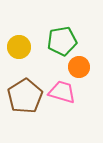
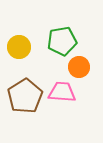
pink trapezoid: rotated 12 degrees counterclockwise
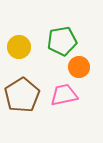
pink trapezoid: moved 2 px right, 3 px down; rotated 16 degrees counterclockwise
brown pentagon: moved 3 px left, 1 px up
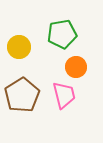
green pentagon: moved 7 px up
orange circle: moved 3 px left
pink trapezoid: rotated 88 degrees clockwise
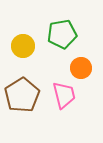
yellow circle: moved 4 px right, 1 px up
orange circle: moved 5 px right, 1 px down
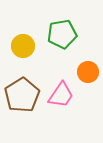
orange circle: moved 7 px right, 4 px down
pink trapezoid: moved 3 px left; rotated 48 degrees clockwise
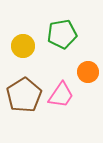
brown pentagon: moved 2 px right
